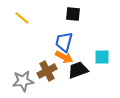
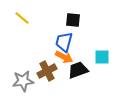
black square: moved 6 px down
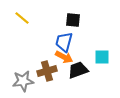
brown cross: rotated 12 degrees clockwise
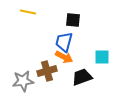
yellow line: moved 6 px right, 6 px up; rotated 28 degrees counterclockwise
black trapezoid: moved 4 px right, 7 px down
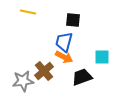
brown cross: moved 3 px left; rotated 24 degrees counterclockwise
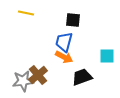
yellow line: moved 2 px left, 1 px down
cyan square: moved 5 px right, 1 px up
brown cross: moved 6 px left, 4 px down
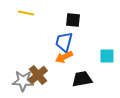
orange arrow: rotated 126 degrees clockwise
black trapezoid: moved 2 px down; rotated 10 degrees clockwise
gray star: rotated 10 degrees clockwise
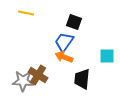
black square: moved 1 px right, 2 px down; rotated 14 degrees clockwise
blue trapezoid: rotated 20 degrees clockwise
orange arrow: rotated 48 degrees clockwise
brown cross: rotated 18 degrees counterclockwise
black trapezoid: rotated 75 degrees counterclockwise
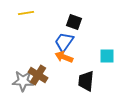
yellow line: rotated 21 degrees counterclockwise
black trapezoid: moved 4 px right, 2 px down
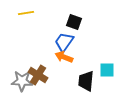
cyan square: moved 14 px down
gray star: moved 1 px left
